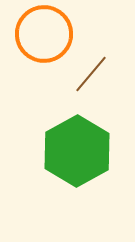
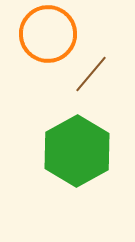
orange circle: moved 4 px right
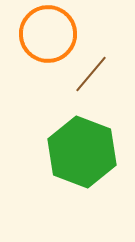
green hexagon: moved 5 px right, 1 px down; rotated 10 degrees counterclockwise
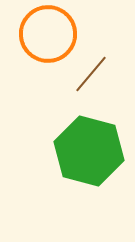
green hexagon: moved 7 px right, 1 px up; rotated 6 degrees counterclockwise
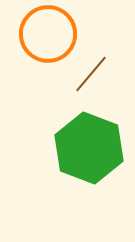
green hexagon: moved 3 px up; rotated 6 degrees clockwise
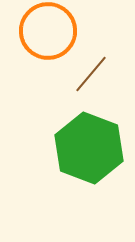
orange circle: moved 3 px up
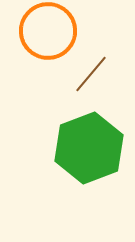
green hexagon: rotated 18 degrees clockwise
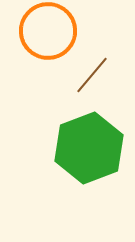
brown line: moved 1 px right, 1 px down
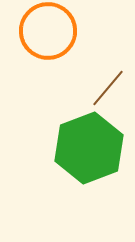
brown line: moved 16 px right, 13 px down
